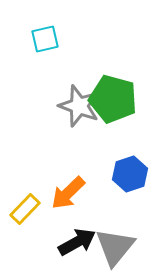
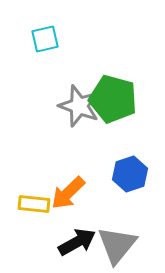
yellow rectangle: moved 9 px right, 5 px up; rotated 52 degrees clockwise
gray triangle: moved 2 px right, 2 px up
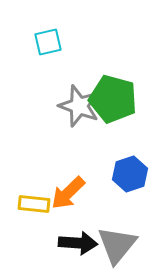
cyan square: moved 3 px right, 3 px down
black arrow: moved 1 px right, 1 px down; rotated 33 degrees clockwise
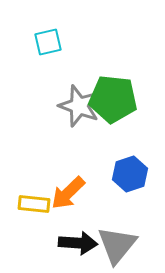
green pentagon: rotated 9 degrees counterclockwise
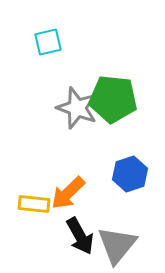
gray star: moved 2 px left, 2 px down
black arrow: moved 2 px right, 7 px up; rotated 57 degrees clockwise
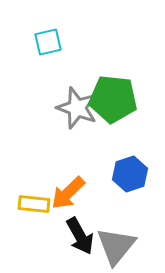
gray triangle: moved 1 px left, 1 px down
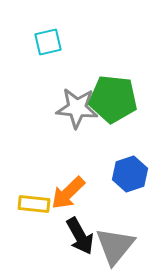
gray star: rotated 15 degrees counterclockwise
gray triangle: moved 1 px left
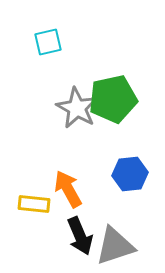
green pentagon: rotated 18 degrees counterclockwise
gray star: rotated 24 degrees clockwise
blue hexagon: rotated 12 degrees clockwise
orange arrow: moved 4 px up; rotated 105 degrees clockwise
black arrow: rotated 6 degrees clockwise
gray triangle: rotated 33 degrees clockwise
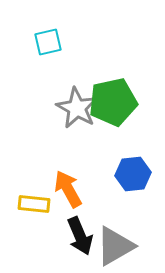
green pentagon: moved 3 px down
blue hexagon: moved 3 px right
gray triangle: rotated 12 degrees counterclockwise
